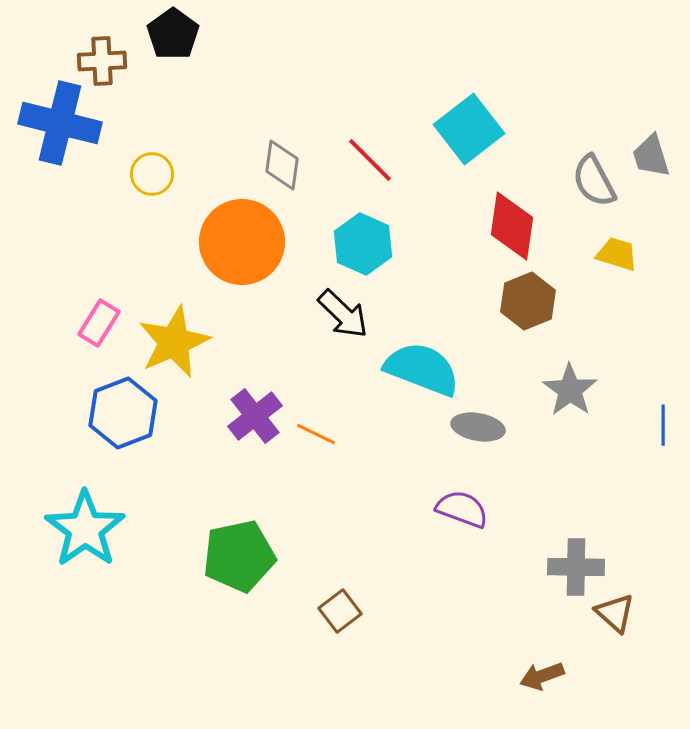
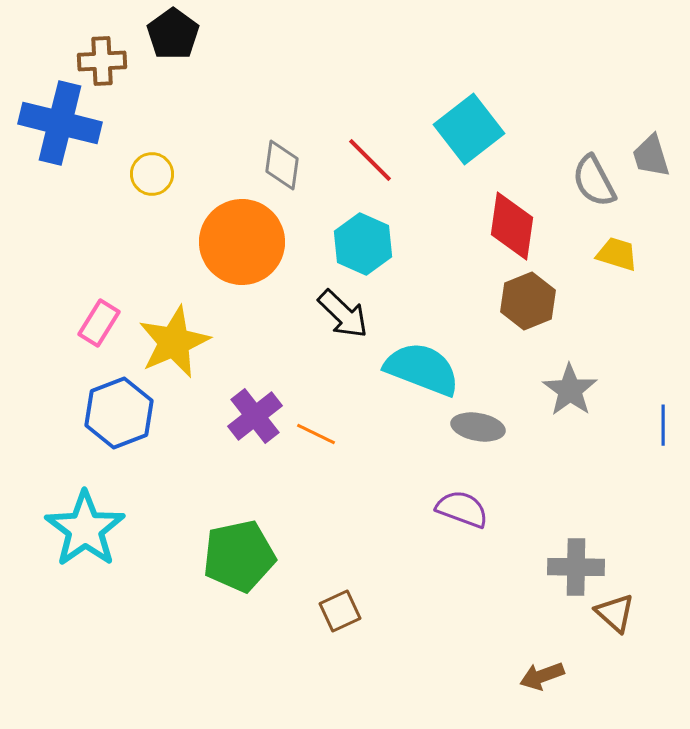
blue hexagon: moved 4 px left
brown square: rotated 12 degrees clockwise
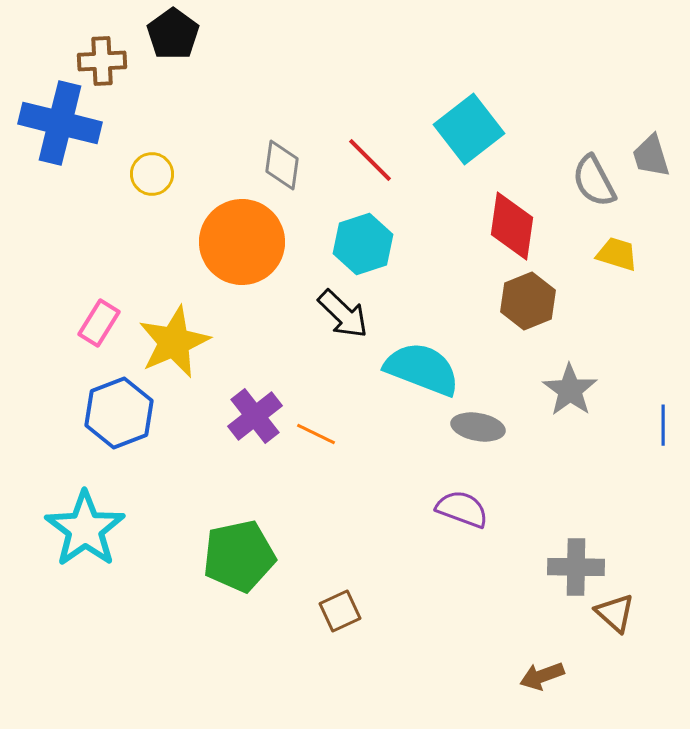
cyan hexagon: rotated 18 degrees clockwise
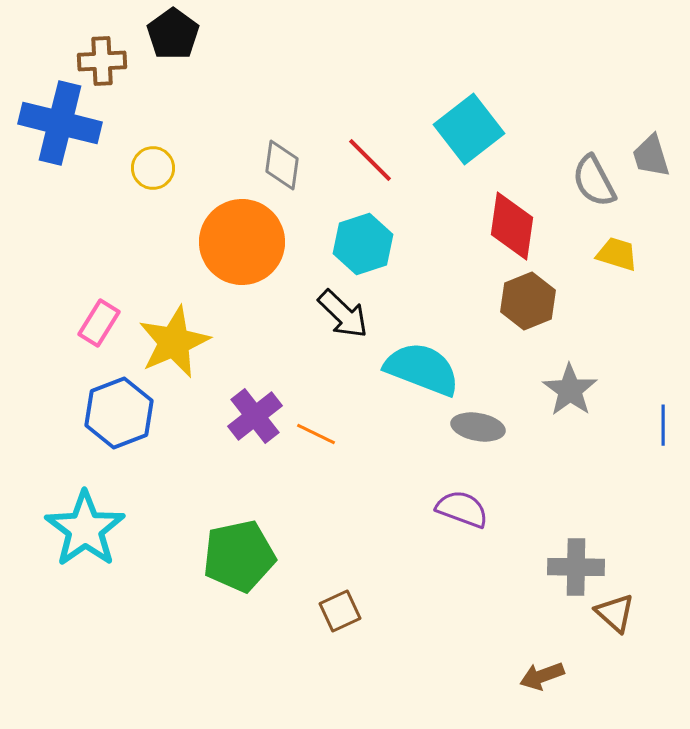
yellow circle: moved 1 px right, 6 px up
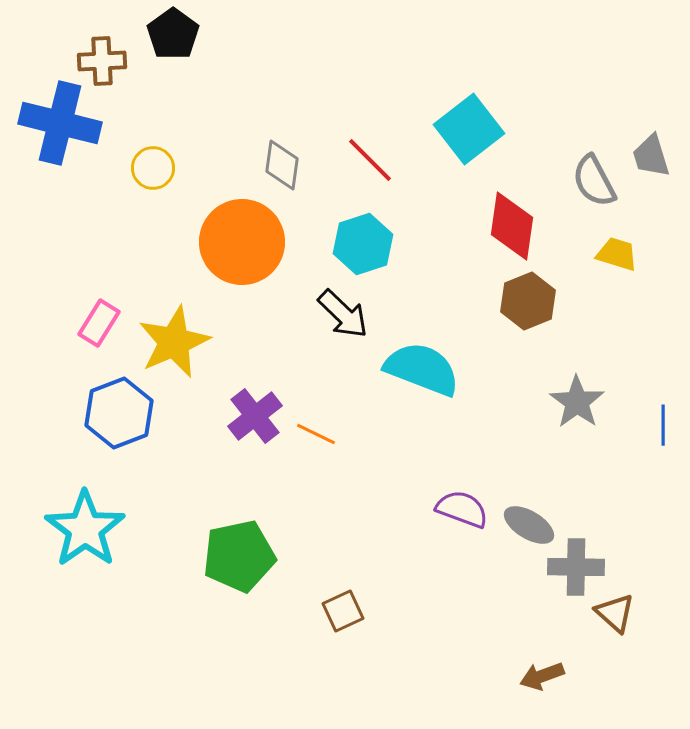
gray star: moved 7 px right, 12 px down
gray ellipse: moved 51 px right, 98 px down; rotated 21 degrees clockwise
brown square: moved 3 px right
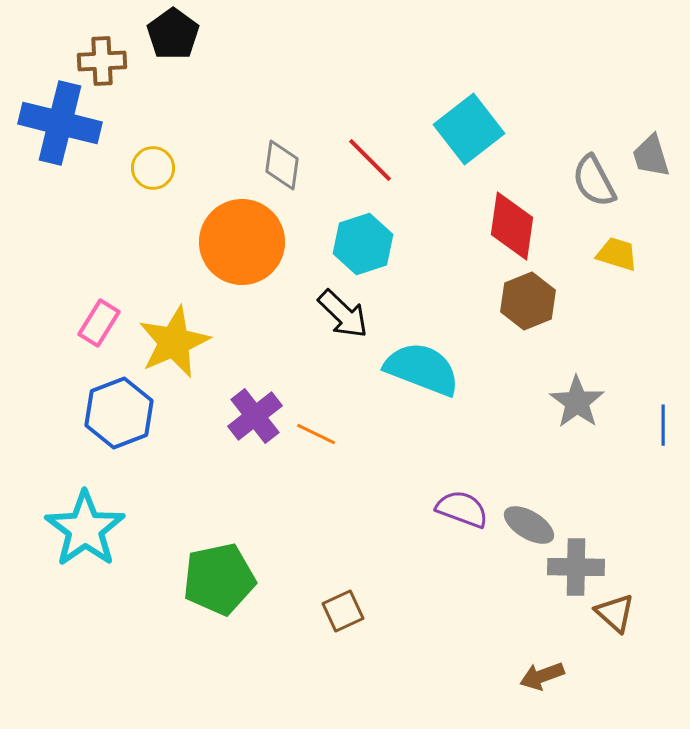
green pentagon: moved 20 px left, 23 px down
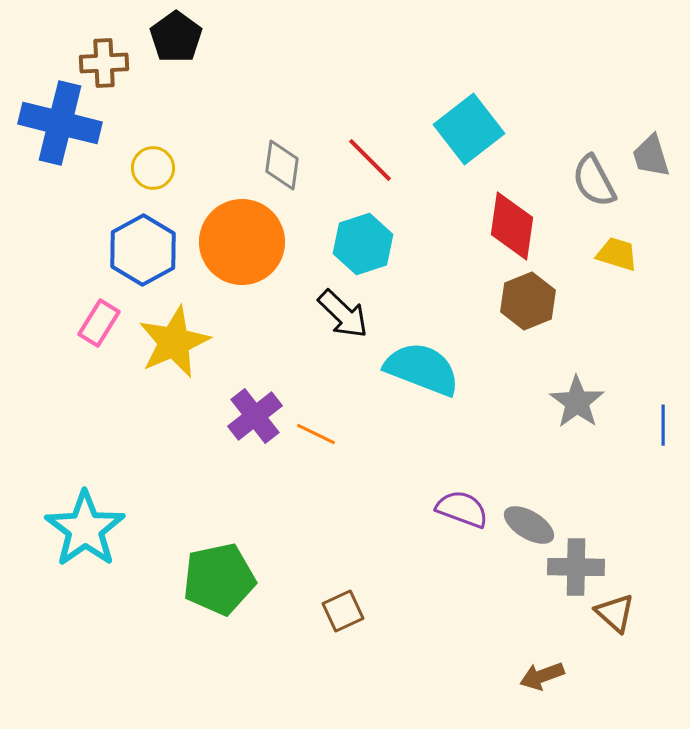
black pentagon: moved 3 px right, 3 px down
brown cross: moved 2 px right, 2 px down
blue hexagon: moved 24 px right, 163 px up; rotated 8 degrees counterclockwise
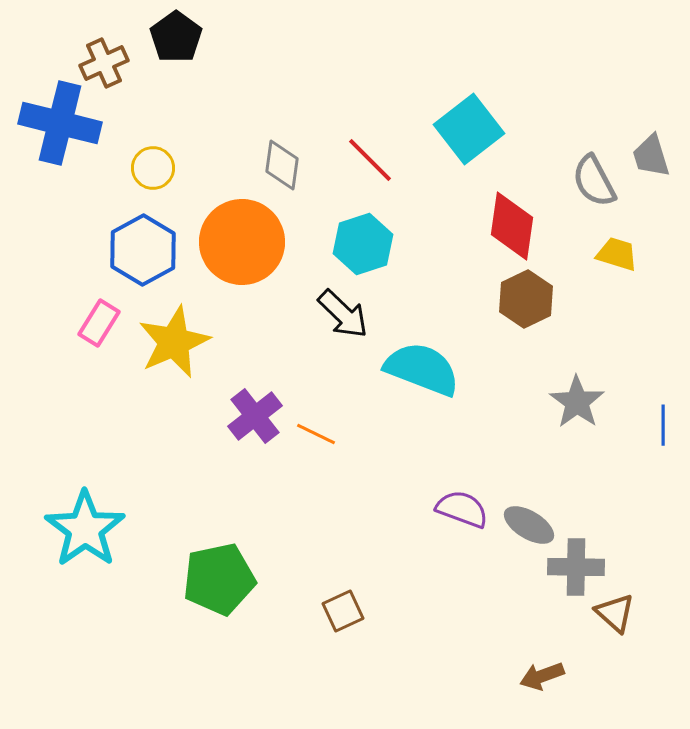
brown cross: rotated 21 degrees counterclockwise
brown hexagon: moved 2 px left, 2 px up; rotated 4 degrees counterclockwise
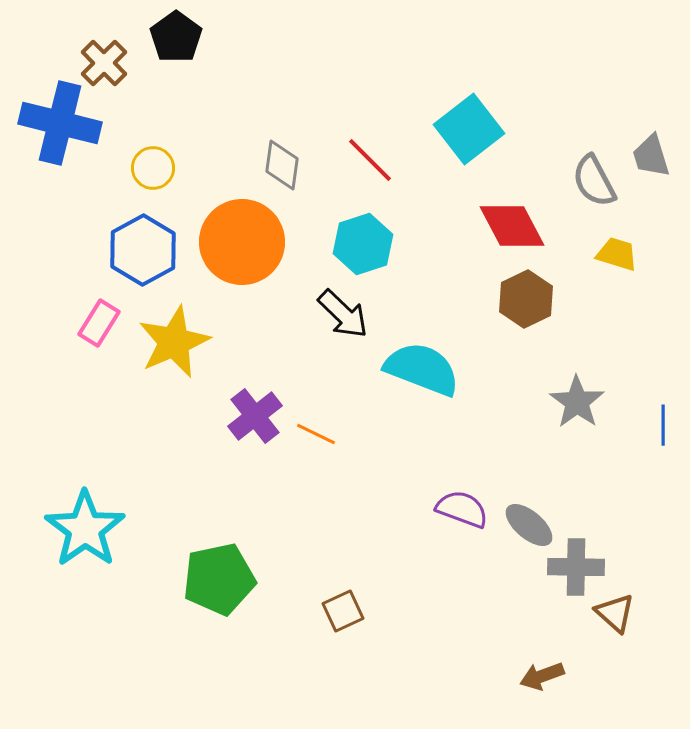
brown cross: rotated 21 degrees counterclockwise
red diamond: rotated 36 degrees counterclockwise
gray ellipse: rotated 9 degrees clockwise
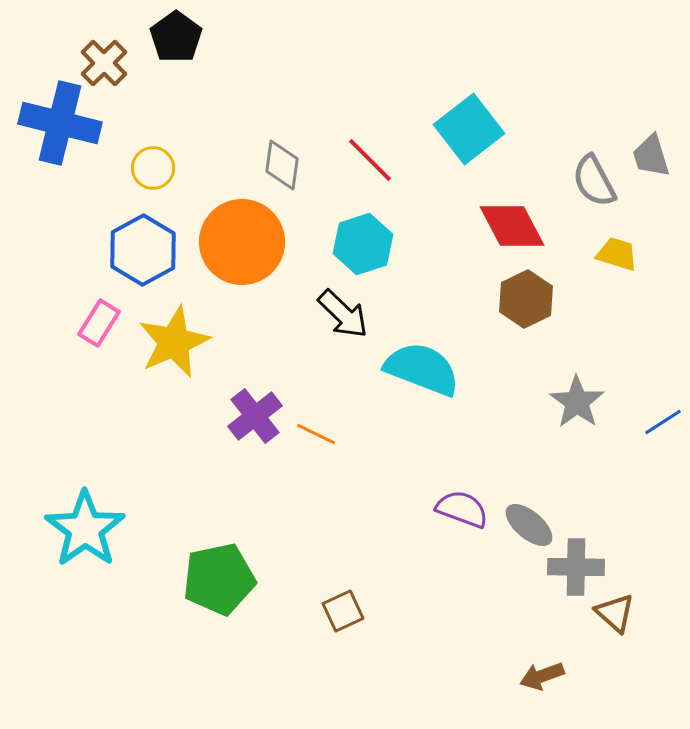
blue line: moved 3 px up; rotated 57 degrees clockwise
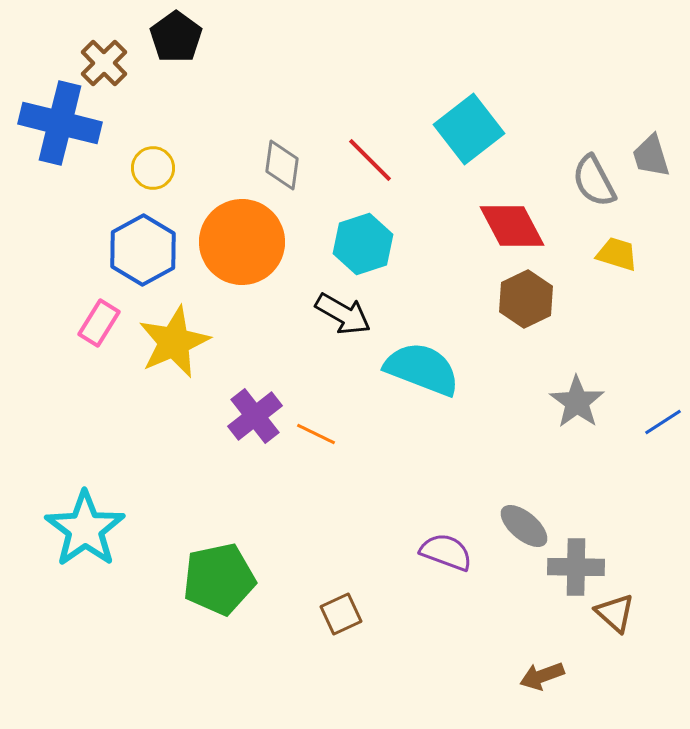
black arrow: rotated 14 degrees counterclockwise
purple semicircle: moved 16 px left, 43 px down
gray ellipse: moved 5 px left, 1 px down
brown square: moved 2 px left, 3 px down
